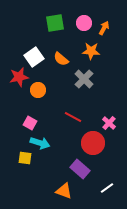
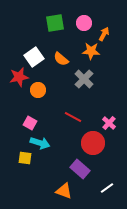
orange arrow: moved 6 px down
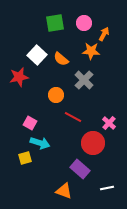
white square: moved 3 px right, 2 px up; rotated 12 degrees counterclockwise
gray cross: moved 1 px down
orange circle: moved 18 px right, 5 px down
yellow square: rotated 24 degrees counterclockwise
white line: rotated 24 degrees clockwise
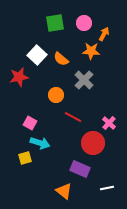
purple rectangle: rotated 18 degrees counterclockwise
orange triangle: rotated 18 degrees clockwise
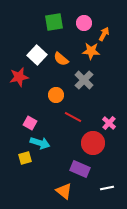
green square: moved 1 px left, 1 px up
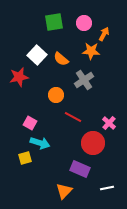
gray cross: rotated 12 degrees clockwise
orange triangle: rotated 36 degrees clockwise
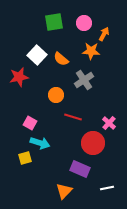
red line: rotated 12 degrees counterclockwise
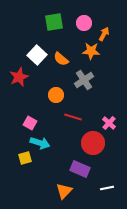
red star: rotated 12 degrees counterclockwise
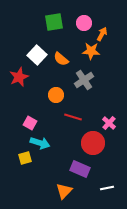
orange arrow: moved 2 px left
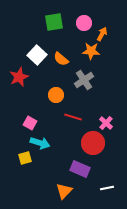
pink cross: moved 3 px left
